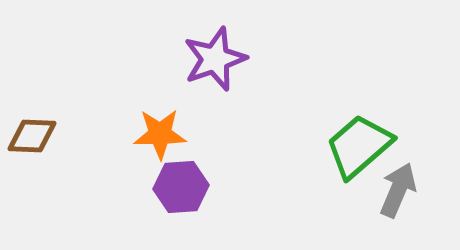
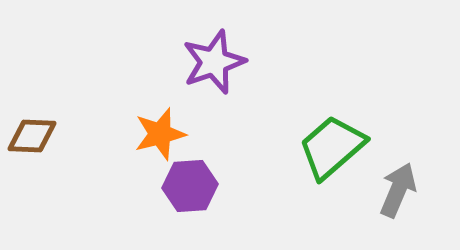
purple star: moved 1 px left, 3 px down
orange star: rotated 14 degrees counterclockwise
green trapezoid: moved 27 px left, 1 px down
purple hexagon: moved 9 px right, 1 px up
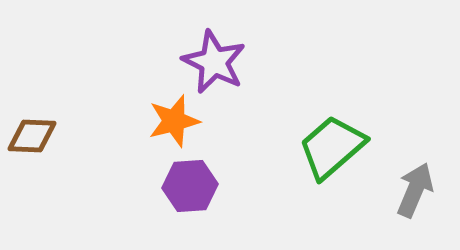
purple star: rotated 26 degrees counterclockwise
orange star: moved 14 px right, 13 px up
gray arrow: moved 17 px right
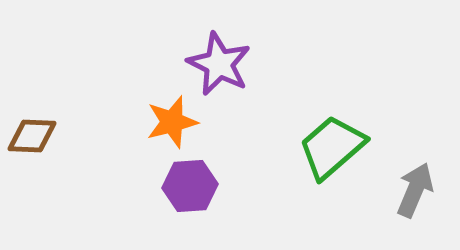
purple star: moved 5 px right, 2 px down
orange star: moved 2 px left, 1 px down
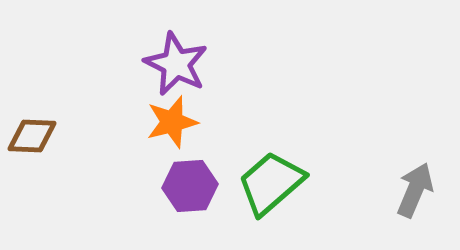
purple star: moved 43 px left
green trapezoid: moved 61 px left, 36 px down
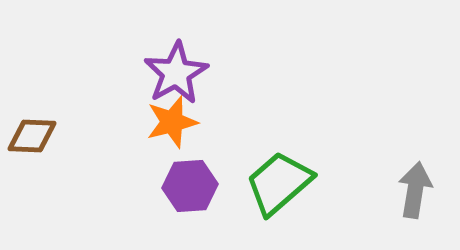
purple star: moved 9 px down; rotated 16 degrees clockwise
green trapezoid: moved 8 px right
gray arrow: rotated 14 degrees counterclockwise
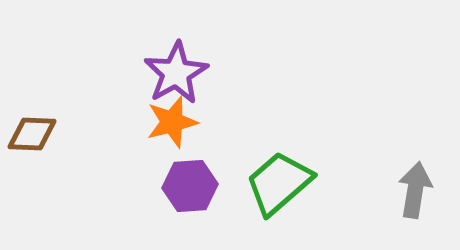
brown diamond: moved 2 px up
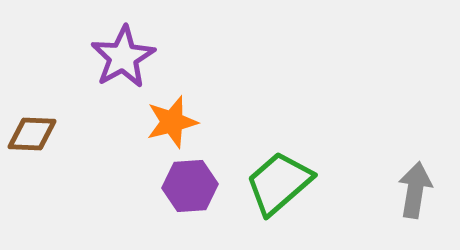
purple star: moved 53 px left, 16 px up
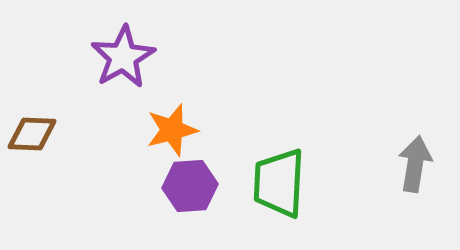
orange star: moved 8 px down
green trapezoid: rotated 46 degrees counterclockwise
gray arrow: moved 26 px up
